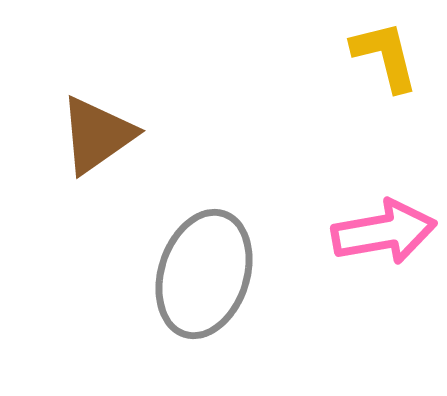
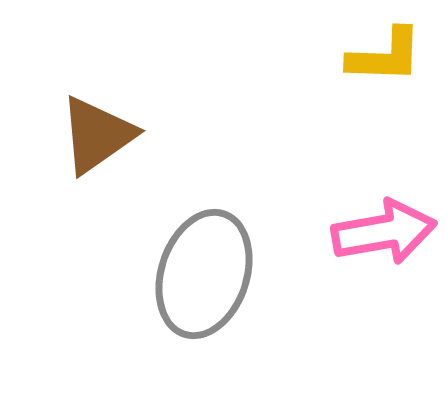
yellow L-shape: rotated 106 degrees clockwise
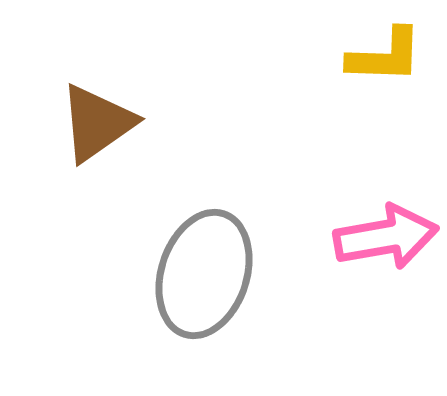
brown triangle: moved 12 px up
pink arrow: moved 2 px right, 5 px down
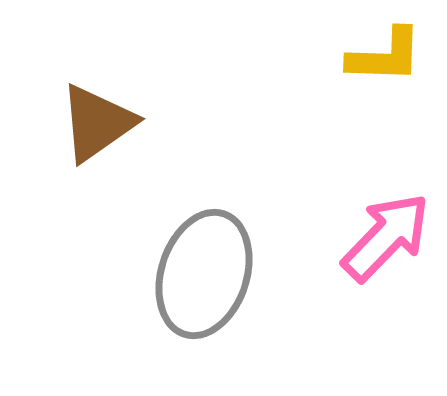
pink arrow: rotated 36 degrees counterclockwise
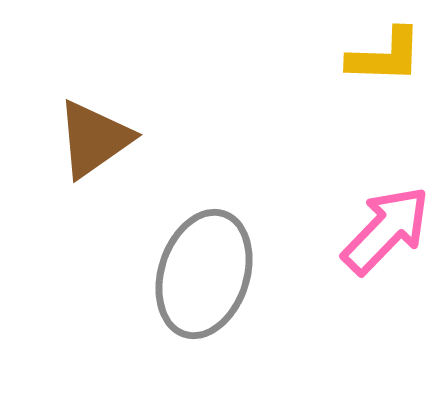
brown triangle: moved 3 px left, 16 px down
pink arrow: moved 7 px up
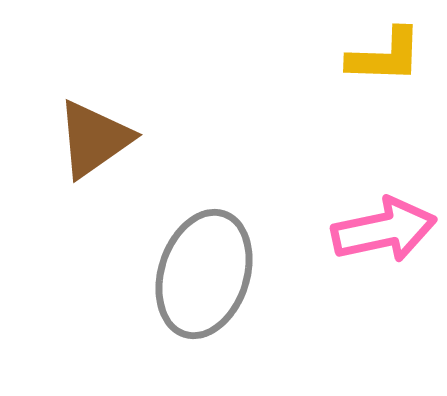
pink arrow: moved 2 px left; rotated 34 degrees clockwise
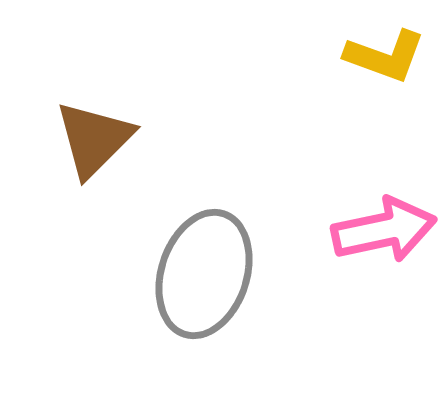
yellow L-shape: rotated 18 degrees clockwise
brown triangle: rotated 10 degrees counterclockwise
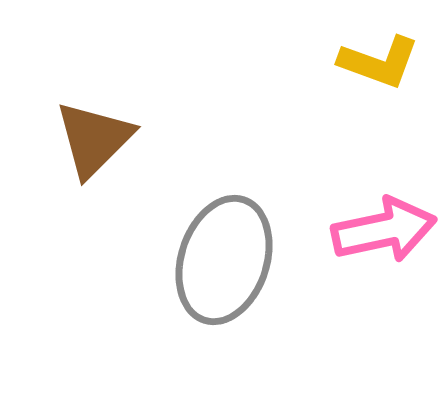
yellow L-shape: moved 6 px left, 6 px down
gray ellipse: moved 20 px right, 14 px up
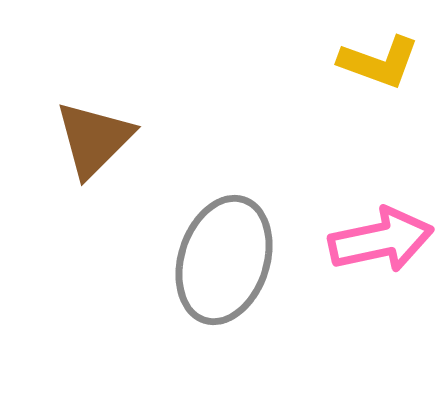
pink arrow: moved 3 px left, 10 px down
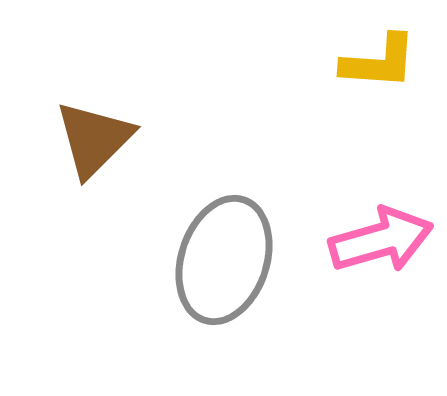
yellow L-shape: rotated 16 degrees counterclockwise
pink arrow: rotated 4 degrees counterclockwise
